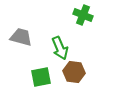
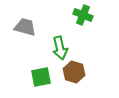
gray trapezoid: moved 4 px right, 10 px up
green arrow: rotated 10 degrees clockwise
brown hexagon: rotated 10 degrees clockwise
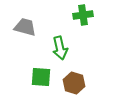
green cross: rotated 30 degrees counterclockwise
brown hexagon: moved 11 px down
green square: rotated 15 degrees clockwise
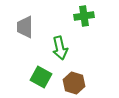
green cross: moved 1 px right, 1 px down
gray trapezoid: rotated 105 degrees counterclockwise
green square: rotated 25 degrees clockwise
